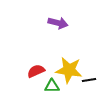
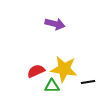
purple arrow: moved 3 px left, 1 px down
yellow star: moved 5 px left, 1 px up
black line: moved 1 px left, 2 px down
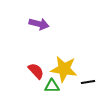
purple arrow: moved 16 px left
red semicircle: rotated 72 degrees clockwise
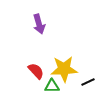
purple arrow: rotated 60 degrees clockwise
yellow star: rotated 12 degrees counterclockwise
black line: rotated 16 degrees counterclockwise
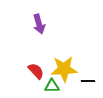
black line: moved 1 px up; rotated 24 degrees clockwise
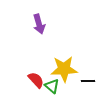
red semicircle: moved 9 px down
green triangle: rotated 42 degrees clockwise
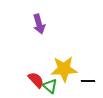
green triangle: moved 2 px left
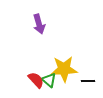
green triangle: moved 1 px left, 6 px up
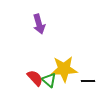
red semicircle: moved 1 px left, 2 px up
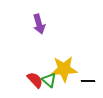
red semicircle: moved 2 px down
